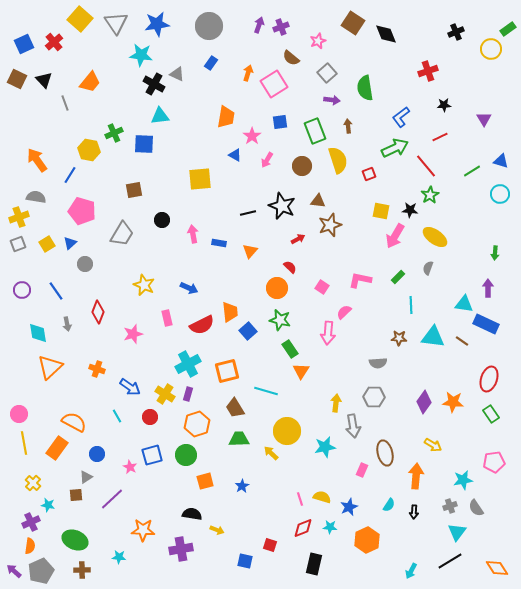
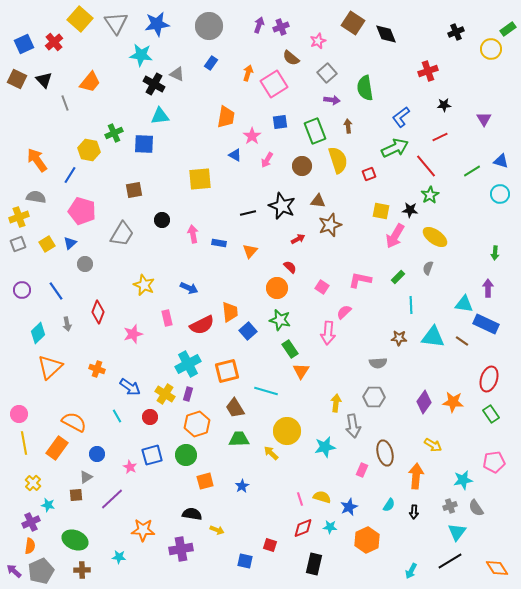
cyan diamond at (38, 333): rotated 55 degrees clockwise
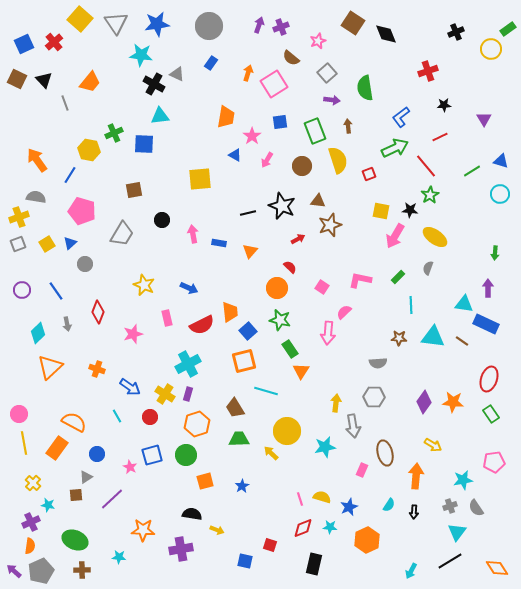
orange square at (227, 371): moved 17 px right, 10 px up
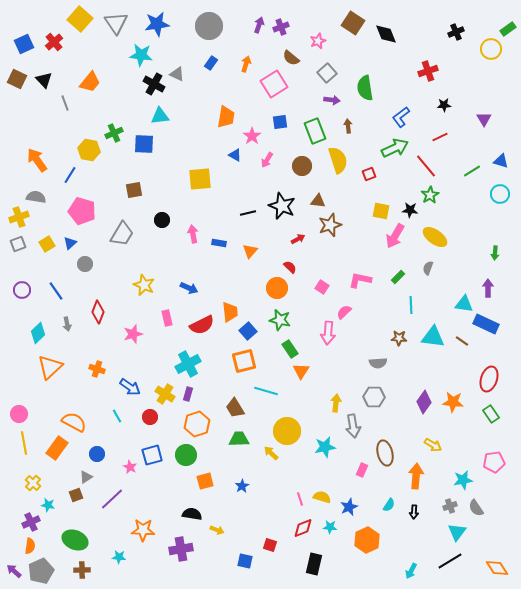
orange arrow at (248, 73): moved 2 px left, 9 px up
brown square at (76, 495): rotated 16 degrees counterclockwise
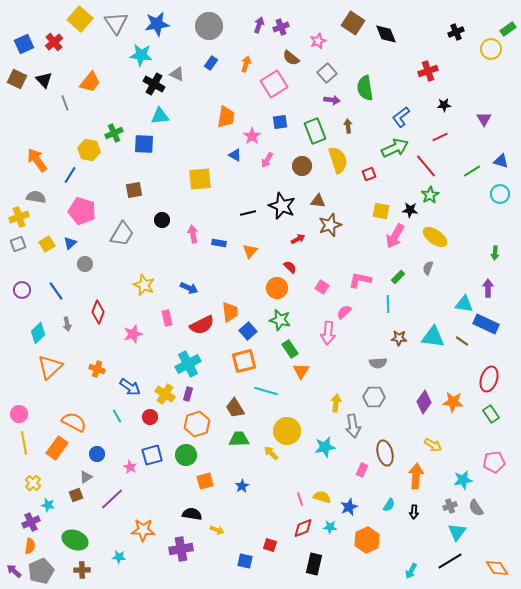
cyan line at (411, 305): moved 23 px left, 1 px up
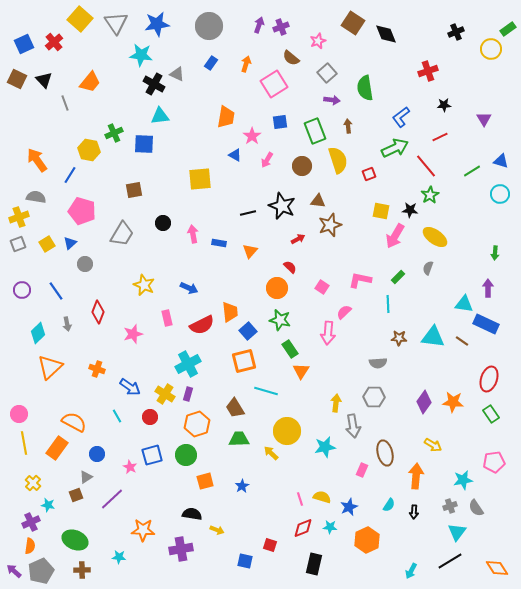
black circle at (162, 220): moved 1 px right, 3 px down
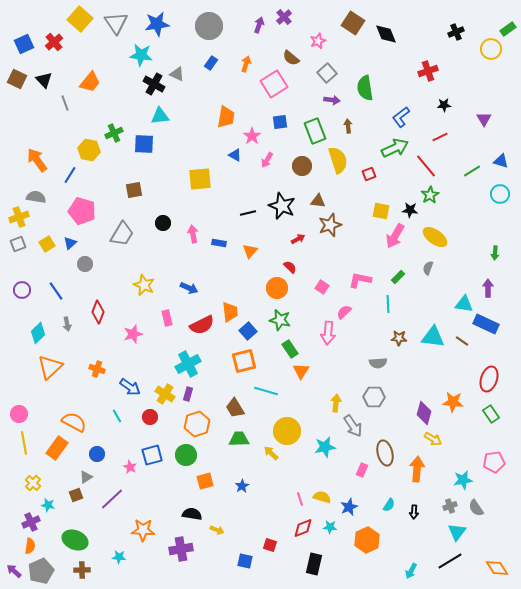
purple cross at (281, 27): moved 3 px right, 10 px up; rotated 21 degrees counterclockwise
purple diamond at (424, 402): moved 11 px down; rotated 20 degrees counterclockwise
gray arrow at (353, 426): rotated 25 degrees counterclockwise
yellow arrow at (433, 445): moved 6 px up
orange arrow at (416, 476): moved 1 px right, 7 px up
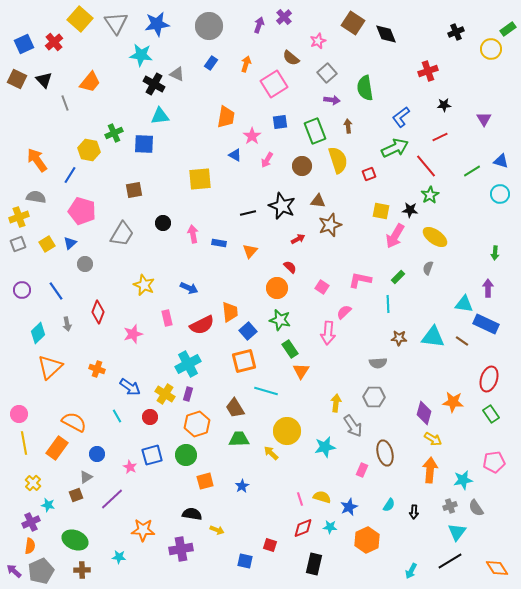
orange arrow at (417, 469): moved 13 px right, 1 px down
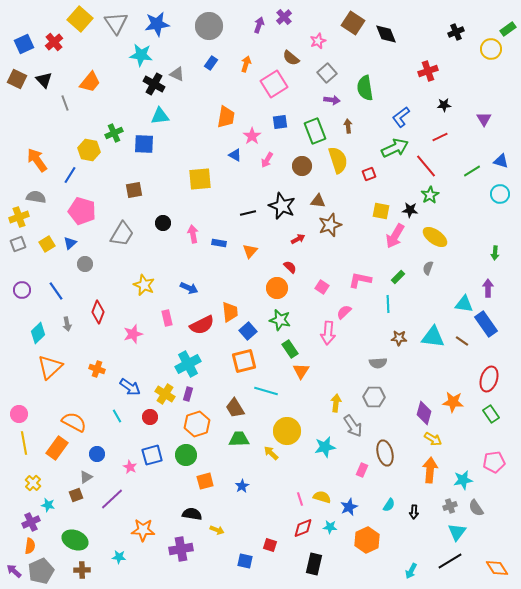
blue rectangle at (486, 324): rotated 30 degrees clockwise
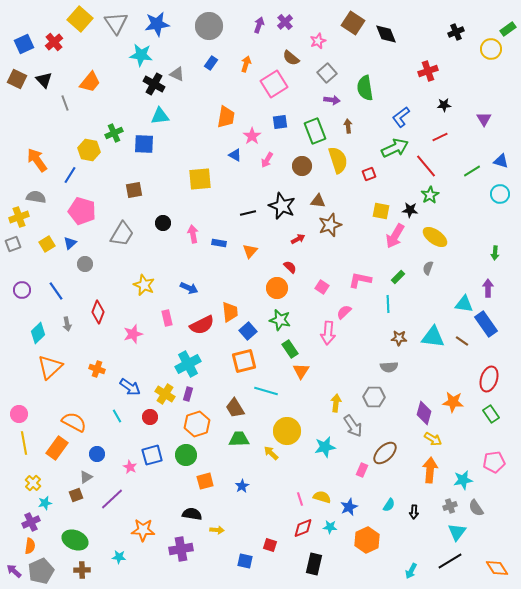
purple cross at (284, 17): moved 1 px right, 5 px down
gray square at (18, 244): moved 5 px left
gray semicircle at (378, 363): moved 11 px right, 4 px down
brown ellipse at (385, 453): rotated 60 degrees clockwise
cyan star at (48, 505): moved 3 px left, 2 px up; rotated 24 degrees counterclockwise
yellow arrow at (217, 530): rotated 16 degrees counterclockwise
